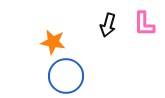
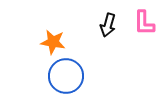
pink L-shape: moved 1 px up
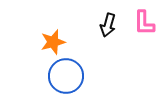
orange star: rotated 25 degrees counterclockwise
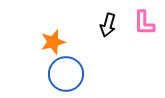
blue circle: moved 2 px up
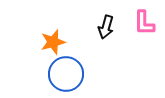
black arrow: moved 2 px left, 2 px down
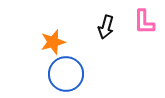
pink L-shape: moved 1 px up
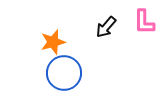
black arrow: rotated 25 degrees clockwise
blue circle: moved 2 px left, 1 px up
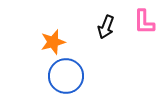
black arrow: rotated 20 degrees counterclockwise
blue circle: moved 2 px right, 3 px down
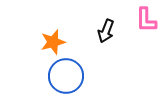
pink L-shape: moved 2 px right, 2 px up
black arrow: moved 4 px down
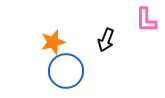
black arrow: moved 9 px down
blue circle: moved 5 px up
